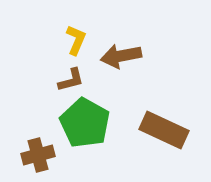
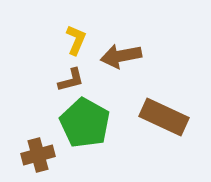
brown rectangle: moved 13 px up
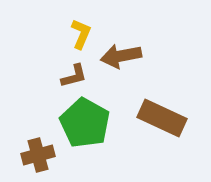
yellow L-shape: moved 5 px right, 6 px up
brown L-shape: moved 3 px right, 4 px up
brown rectangle: moved 2 px left, 1 px down
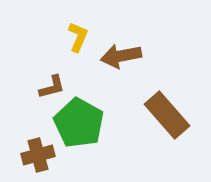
yellow L-shape: moved 3 px left, 3 px down
brown L-shape: moved 22 px left, 11 px down
brown rectangle: moved 5 px right, 3 px up; rotated 24 degrees clockwise
green pentagon: moved 6 px left
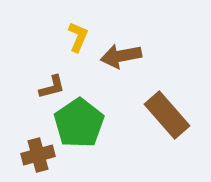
green pentagon: rotated 9 degrees clockwise
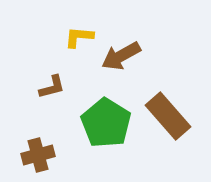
yellow L-shape: moved 1 px right; rotated 108 degrees counterclockwise
brown arrow: rotated 18 degrees counterclockwise
brown rectangle: moved 1 px right, 1 px down
green pentagon: moved 27 px right; rotated 6 degrees counterclockwise
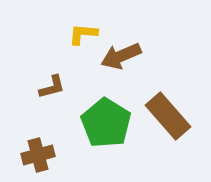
yellow L-shape: moved 4 px right, 3 px up
brown arrow: rotated 6 degrees clockwise
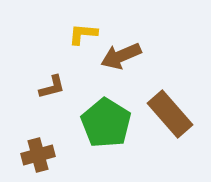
brown rectangle: moved 2 px right, 2 px up
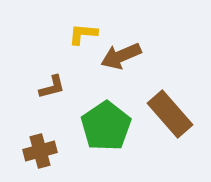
green pentagon: moved 3 px down; rotated 6 degrees clockwise
brown cross: moved 2 px right, 4 px up
